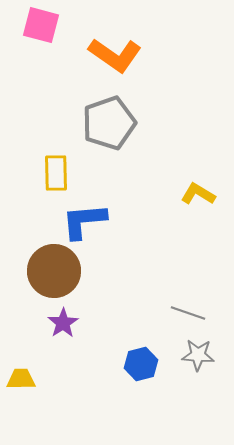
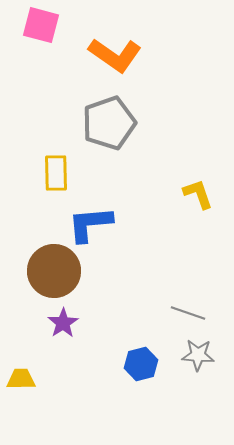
yellow L-shape: rotated 40 degrees clockwise
blue L-shape: moved 6 px right, 3 px down
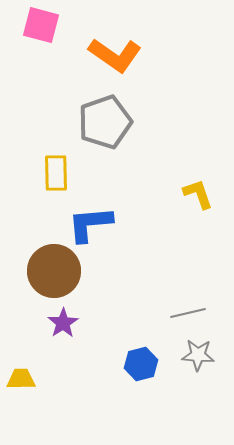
gray pentagon: moved 4 px left, 1 px up
gray line: rotated 32 degrees counterclockwise
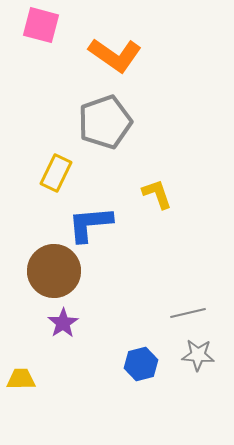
yellow rectangle: rotated 27 degrees clockwise
yellow L-shape: moved 41 px left
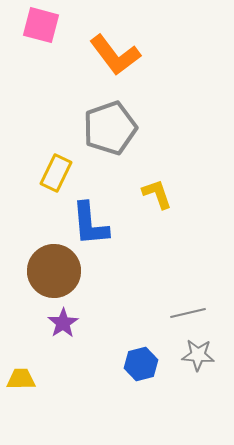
orange L-shape: rotated 18 degrees clockwise
gray pentagon: moved 5 px right, 6 px down
blue L-shape: rotated 90 degrees counterclockwise
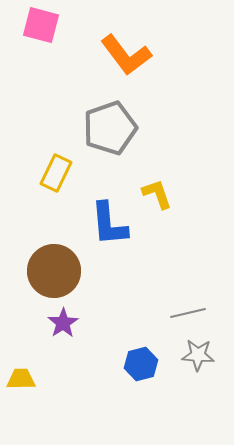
orange L-shape: moved 11 px right
blue L-shape: moved 19 px right
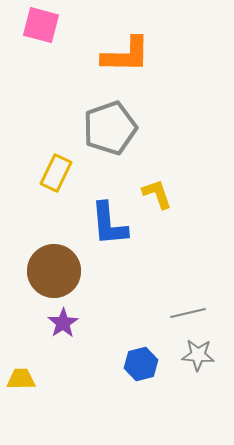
orange L-shape: rotated 52 degrees counterclockwise
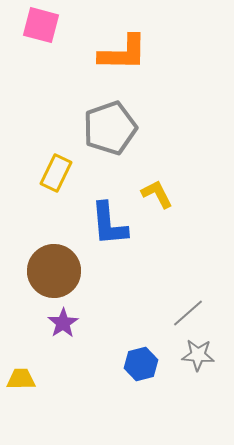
orange L-shape: moved 3 px left, 2 px up
yellow L-shape: rotated 8 degrees counterclockwise
gray line: rotated 28 degrees counterclockwise
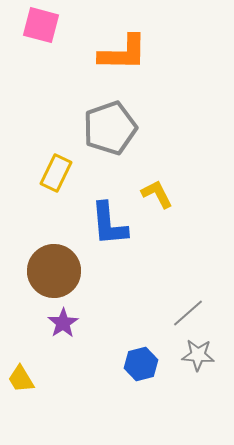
yellow trapezoid: rotated 120 degrees counterclockwise
